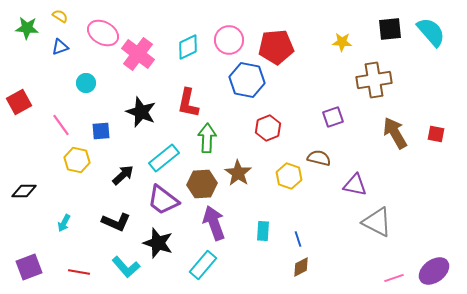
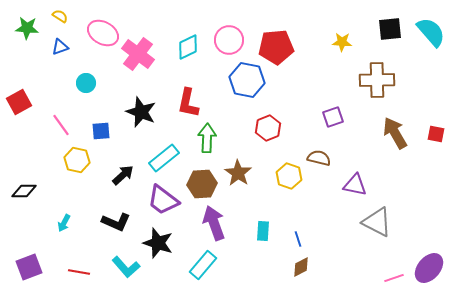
brown cross at (374, 80): moved 3 px right; rotated 8 degrees clockwise
purple ellipse at (434, 271): moved 5 px left, 3 px up; rotated 12 degrees counterclockwise
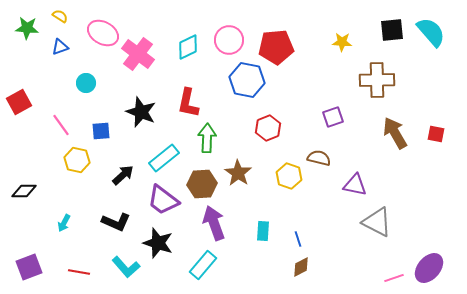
black square at (390, 29): moved 2 px right, 1 px down
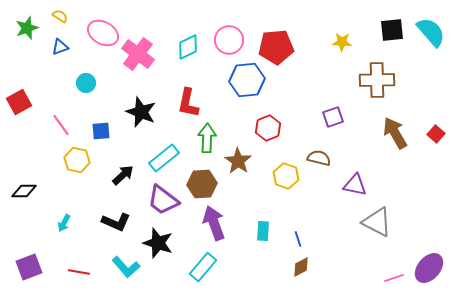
green star at (27, 28): rotated 25 degrees counterclockwise
blue hexagon at (247, 80): rotated 16 degrees counterclockwise
red square at (436, 134): rotated 30 degrees clockwise
brown star at (238, 173): moved 12 px up
yellow hexagon at (289, 176): moved 3 px left
cyan rectangle at (203, 265): moved 2 px down
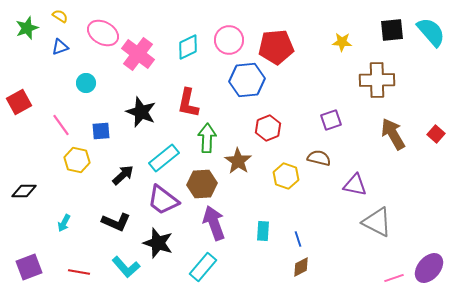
purple square at (333, 117): moved 2 px left, 3 px down
brown arrow at (395, 133): moved 2 px left, 1 px down
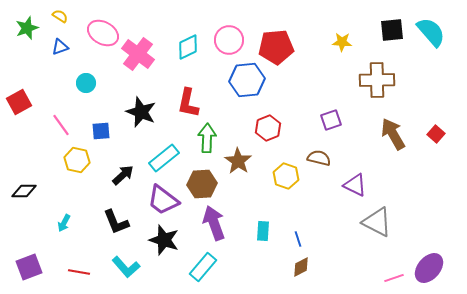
purple triangle at (355, 185): rotated 15 degrees clockwise
black L-shape at (116, 222): rotated 44 degrees clockwise
black star at (158, 243): moved 6 px right, 3 px up
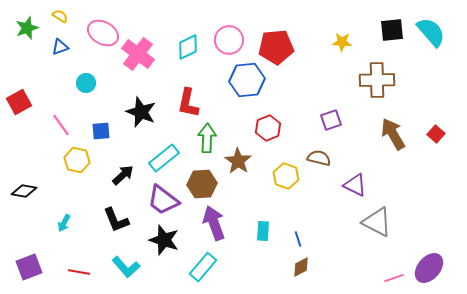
black diamond at (24, 191): rotated 10 degrees clockwise
black L-shape at (116, 222): moved 2 px up
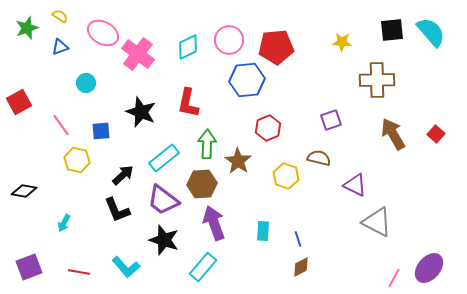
green arrow at (207, 138): moved 6 px down
black L-shape at (116, 220): moved 1 px right, 10 px up
pink line at (394, 278): rotated 42 degrees counterclockwise
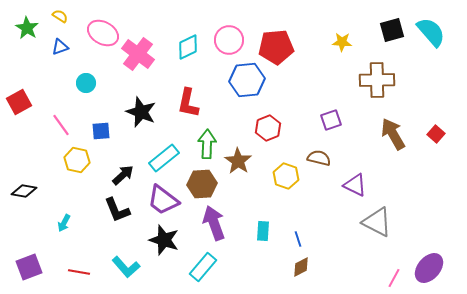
green star at (27, 28): rotated 20 degrees counterclockwise
black square at (392, 30): rotated 10 degrees counterclockwise
